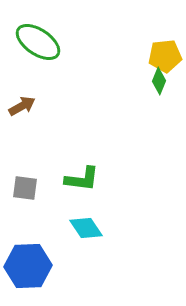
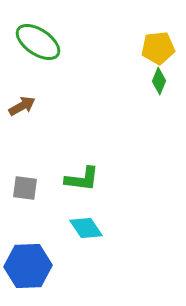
yellow pentagon: moved 7 px left, 8 px up
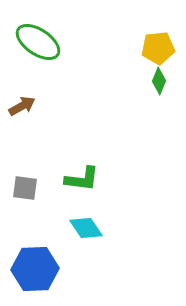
blue hexagon: moved 7 px right, 3 px down
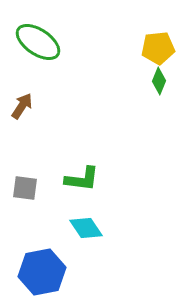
brown arrow: rotated 28 degrees counterclockwise
blue hexagon: moved 7 px right, 3 px down; rotated 9 degrees counterclockwise
